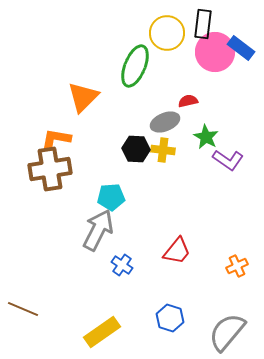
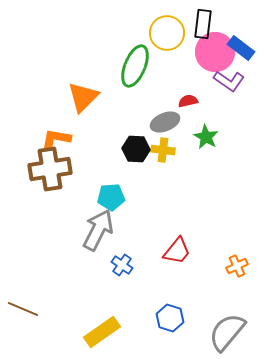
purple L-shape: moved 1 px right, 79 px up
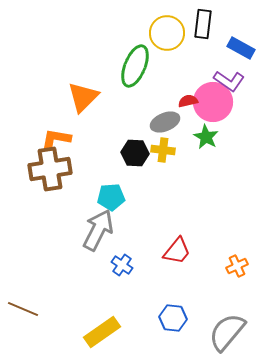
blue rectangle: rotated 8 degrees counterclockwise
pink circle: moved 2 px left, 50 px down
black hexagon: moved 1 px left, 4 px down
blue hexagon: moved 3 px right; rotated 12 degrees counterclockwise
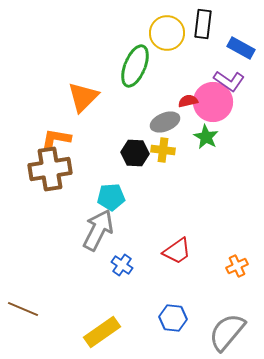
red trapezoid: rotated 16 degrees clockwise
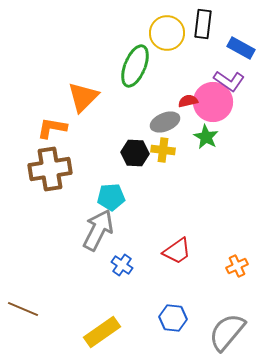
orange L-shape: moved 4 px left, 11 px up
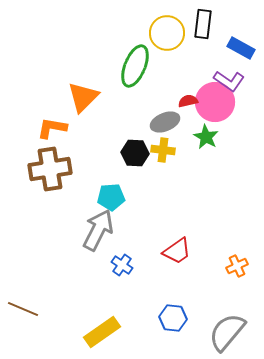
pink circle: moved 2 px right
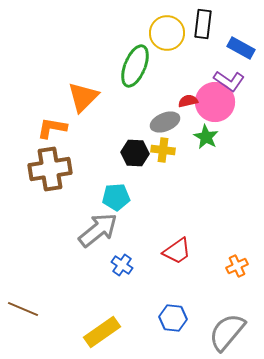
cyan pentagon: moved 5 px right
gray arrow: rotated 24 degrees clockwise
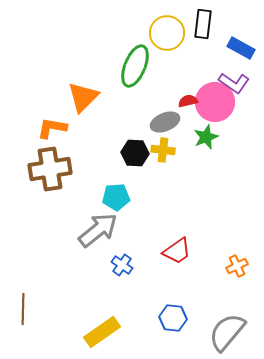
purple L-shape: moved 5 px right, 2 px down
green star: rotated 20 degrees clockwise
brown line: rotated 68 degrees clockwise
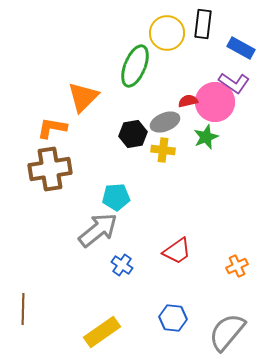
black hexagon: moved 2 px left, 19 px up; rotated 12 degrees counterclockwise
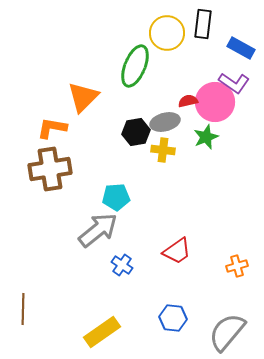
gray ellipse: rotated 8 degrees clockwise
black hexagon: moved 3 px right, 2 px up
orange cross: rotated 10 degrees clockwise
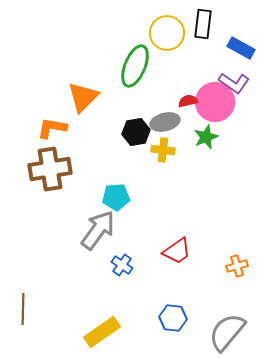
gray arrow: rotated 15 degrees counterclockwise
